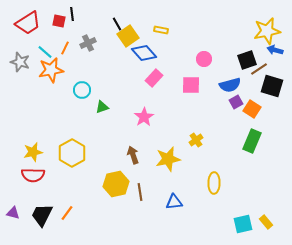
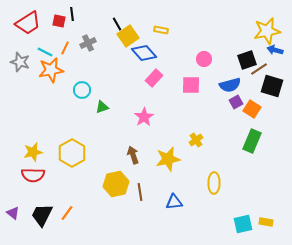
cyan line at (45, 52): rotated 14 degrees counterclockwise
purple triangle at (13, 213): rotated 24 degrees clockwise
yellow rectangle at (266, 222): rotated 40 degrees counterclockwise
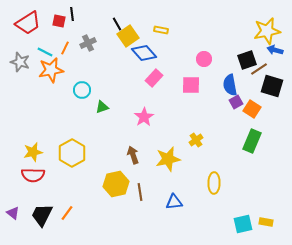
blue semicircle at (230, 85): rotated 95 degrees clockwise
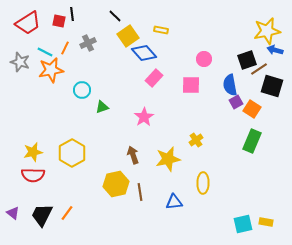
black line at (117, 24): moved 2 px left, 8 px up; rotated 16 degrees counterclockwise
yellow ellipse at (214, 183): moved 11 px left
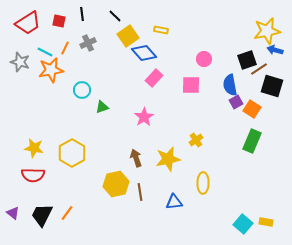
black line at (72, 14): moved 10 px right
yellow star at (33, 152): moved 1 px right, 4 px up; rotated 24 degrees clockwise
brown arrow at (133, 155): moved 3 px right, 3 px down
cyan square at (243, 224): rotated 36 degrees counterclockwise
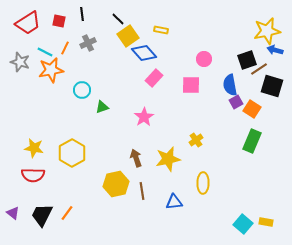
black line at (115, 16): moved 3 px right, 3 px down
brown line at (140, 192): moved 2 px right, 1 px up
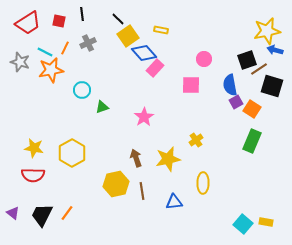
pink rectangle at (154, 78): moved 1 px right, 10 px up
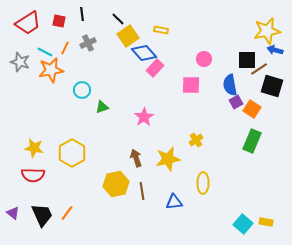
black square at (247, 60): rotated 18 degrees clockwise
black trapezoid at (42, 215): rotated 130 degrees clockwise
